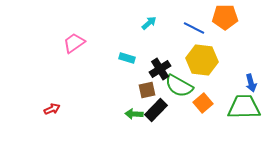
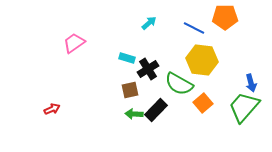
black cross: moved 12 px left
green semicircle: moved 2 px up
brown square: moved 17 px left
green trapezoid: rotated 48 degrees counterclockwise
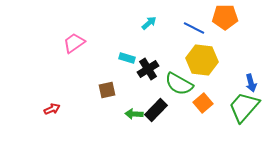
brown square: moved 23 px left
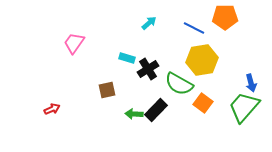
pink trapezoid: rotated 20 degrees counterclockwise
yellow hexagon: rotated 16 degrees counterclockwise
orange square: rotated 12 degrees counterclockwise
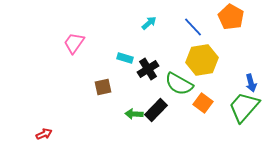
orange pentagon: moved 6 px right; rotated 30 degrees clockwise
blue line: moved 1 px left, 1 px up; rotated 20 degrees clockwise
cyan rectangle: moved 2 px left
brown square: moved 4 px left, 3 px up
red arrow: moved 8 px left, 25 px down
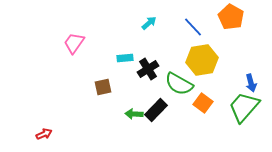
cyan rectangle: rotated 21 degrees counterclockwise
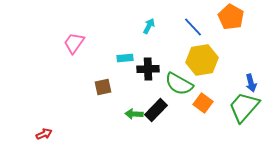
cyan arrow: moved 3 px down; rotated 21 degrees counterclockwise
black cross: rotated 30 degrees clockwise
